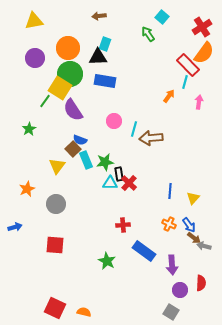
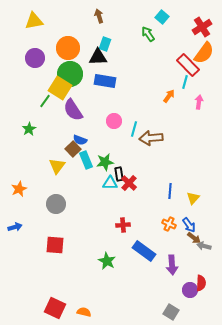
brown arrow at (99, 16): rotated 80 degrees clockwise
orange star at (27, 189): moved 8 px left
purple circle at (180, 290): moved 10 px right
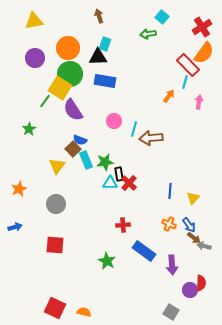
green arrow at (148, 34): rotated 63 degrees counterclockwise
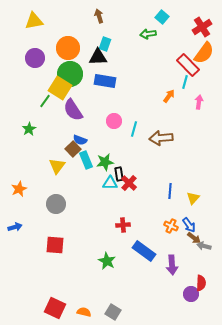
brown arrow at (151, 138): moved 10 px right
orange cross at (169, 224): moved 2 px right, 2 px down
purple circle at (190, 290): moved 1 px right, 4 px down
gray square at (171, 312): moved 58 px left
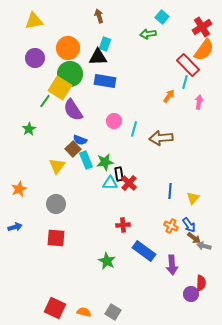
orange semicircle at (204, 53): moved 3 px up
red square at (55, 245): moved 1 px right, 7 px up
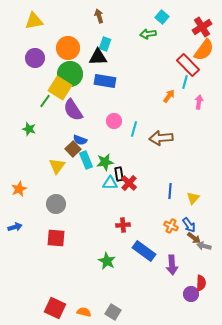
green star at (29, 129): rotated 24 degrees counterclockwise
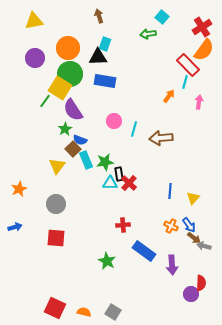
green star at (29, 129): moved 36 px right; rotated 24 degrees clockwise
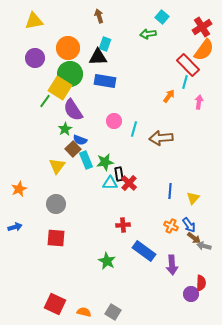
red square at (55, 308): moved 4 px up
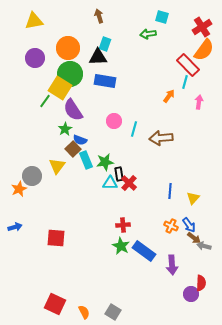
cyan square at (162, 17): rotated 24 degrees counterclockwise
gray circle at (56, 204): moved 24 px left, 28 px up
green star at (107, 261): moved 14 px right, 15 px up
orange semicircle at (84, 312): rotated 48 degrees clockwise
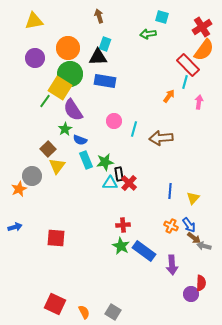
brown square at (73, 149): moved 25 px left
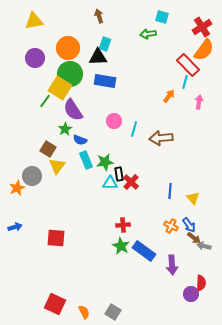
brown square at (48, 149): rotated 14 degrees counterclockwise
red cross at (129, 183): moved 2 px right, 1 px up
orange star at (19, 189): moved 2 px left, 1 px up
yellow triangle at (193, 198): rotated 24 degrees counterclockwise
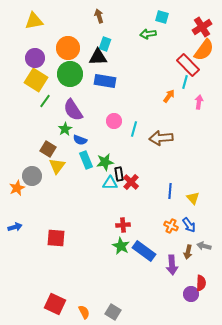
yellow square at (60, 88): moved 24 px left, 8 px up
brown arrow at (194, 238): moved 6 px left, 14 px down; rotated 64 degrees clockwise
